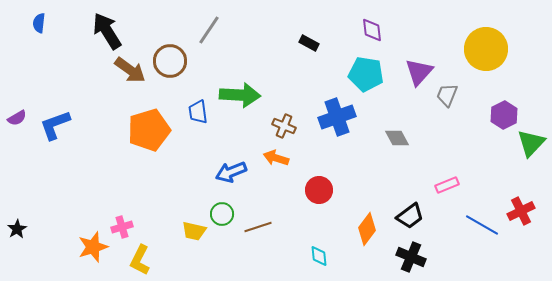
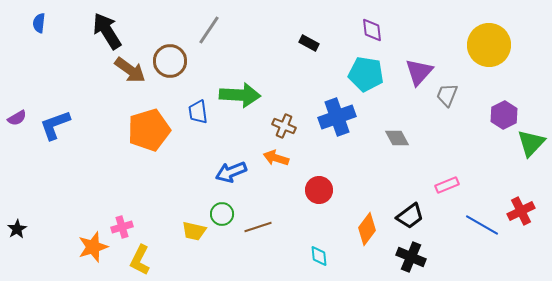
yellow circle: moved 3 px right, 4 px up
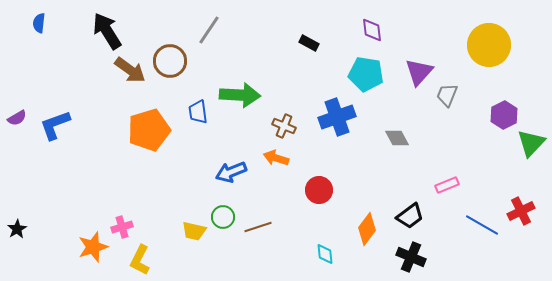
green circle: moved 1 px right, 3 px down
cyan diamond: moved 6 px right, 2 px up
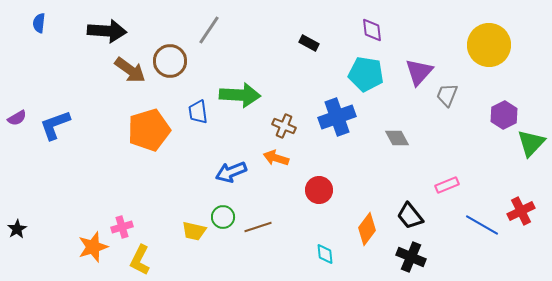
black arrow: rotated 126 degrees clockwise
black trapezoid: rotated 88 degrees clockwise
